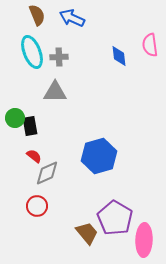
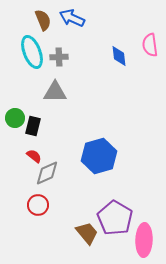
brown semicircle: moved 6 px right, 5 px down
black rectangle: moved 3 px right; rotated 24 degrees clockwise
red circle: moved 1 px right, 1 px up
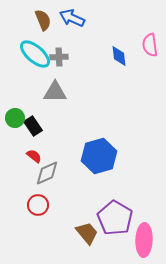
cyan ellipse: moved 3 px right, 2 px down; rotated 28 degrees counterclockwise
black rectangle: rotated 48 degrees counterclockwise
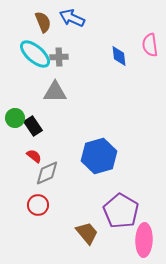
brown semicircle: moved 2 px down
purple pentagon: moved 6 px right, 7 px up
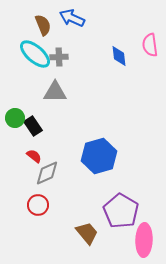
brown semicircle: moved 3 px down
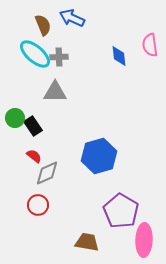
brown trapezoid: moved 9 px down; rotated 40 degrees counterclockwise
